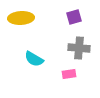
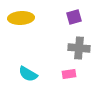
cyan semicircle: moved 6 px left, 15 px down
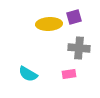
yellow ellipse: moved 28 px right, 6 px down
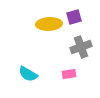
gray cross: moved 2 px right, 1 px up; rotated 25 degrees counterclockwise
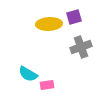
pink rectangle: moved 22 px left, 11 px down
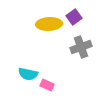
purple square: rotated 21 degrees counterclockwise
cyan semicircle: rotated 18 degrees counterclockwise
pink rectangle: rotated 32 degrees clockwise
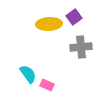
gray cross: rotated 15 degrees clockwise
cyan semicircle: rotated 138 degrees counterclockwise
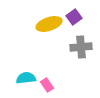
yellow ellipse: rotated 15 degrees counterclockwise
cyan semicircle: moved 2 px left, 4 px down; rotated 60 degrees counterclockwise
pink rectangle: rotated 32 degrees clockwise
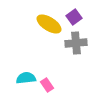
yellow ellipse: rotated 50 degrees clockwise
gray cross: moved 5 px left, 4 px up
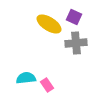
purple square: rotated 28 degrees counterclockwise
